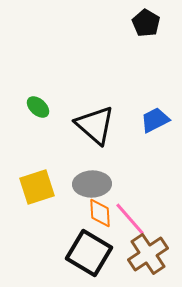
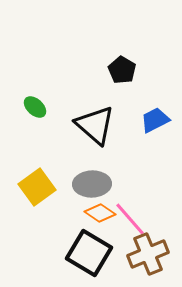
black pentagon: moved 24 px left, 47 px down
green ellipse: moved 3 px left
yellow square: rotated 18 degrees counterclockwise
orange diamond: rotated 52 degrees counterclockwise
brown cross: rotated 12 degrees clockwise
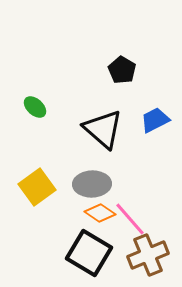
black triangle: moved 8 px right, 4 px down
brown cross: moved 1 px down
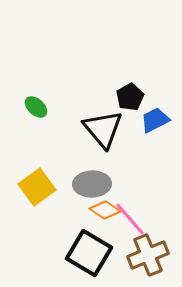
black pentagon: moved 8 px right, 27 px down; rotated 12 degrees clockwise
green ellipse: moved 1 px right
black triangle: rotated 9 degrees clockwise
orange diamond: moved 5 px right, 3 px up
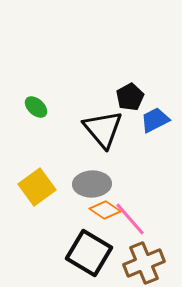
brown cross: moved 4 px left, 8 px down
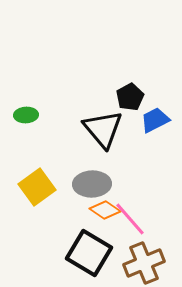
green ellipse: moved 10 px left, 8 px down; rotated 45 degrees counterclockwise
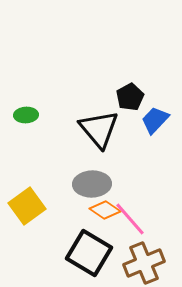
blue trapezoid: rotated 20 degrees counterclockwise
black triangle: moved 4 px left
yellow square: moved 10 px left, 19 px down
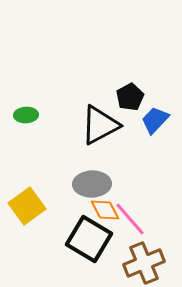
black triangle: moved 1 px right, 4 px up; rotated 42 degrees clockwise
orange diamond: rotated 28 degrees clockwise
black square: moved 14 px up
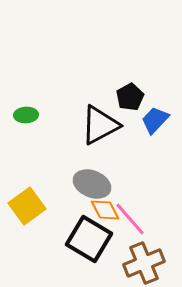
gray ellipse: rotated 24 degrees clockwise
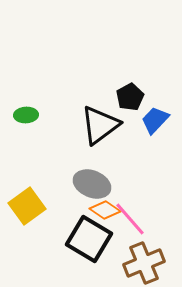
black triangle: rotated 9 degrees counterclockwise
orange diamond: rotated 28 degrees counterclockwise
